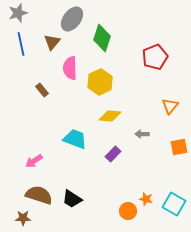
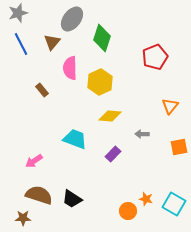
blue line: rotated 15 degrees counterclockwise
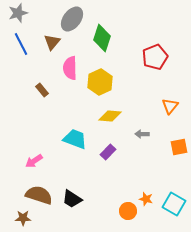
purple rectangle: moved 5 px left, 2 px up
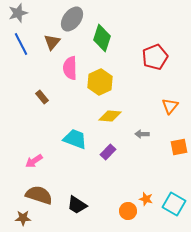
brown rectangle: moved 7 px down
black trapezoid: moved 5 px right, 6 px down
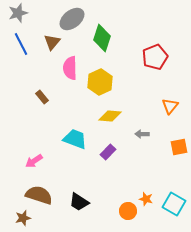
gray ellipse: rotated 15 degrees clockwise
black trapezoid: moved 2 px right, 3 px up
brown star: rotated 14 degrees counterclockwise
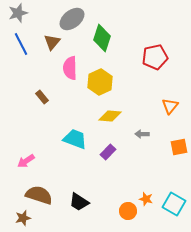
red pentagon: rotated 10 degrees clockwise
pink arrow: moved 8 px left
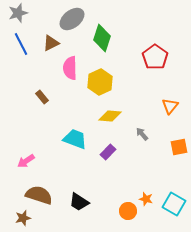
brown triangle: moved 1 px left, 1 px down; rotated 24 degrees clockwise
red pentagon: rotated 25 degrees counterclockwise
gray arrow: rotated 48 degrees clockwise
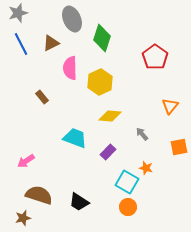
gray ellipse: rotated 75 degrees counterclockwise
cyan trapezoid: moved 1 px up
orange star: moved 31 px up
cyan square: moved 47 px left, 22 px up
orange circle: moved 4 px up
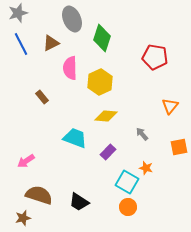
red pentagon: rotated 25 degrees counterclockwise
yellow diamond: moved 4 px left
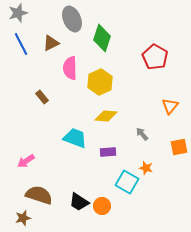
red pentagon: rotated 20 degrees clockwise
purple rectangle: rotated 42 degrees clockwise
orange circle: moved 26 px left, 1 px up
